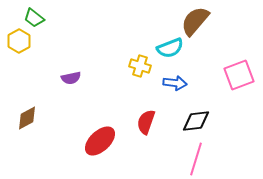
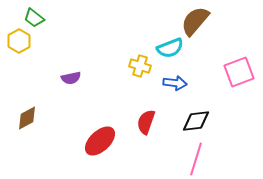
pink square: moved 3 px up
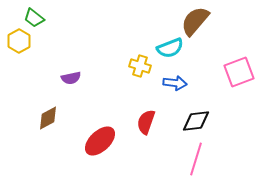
brown diamond: moved 21 px right
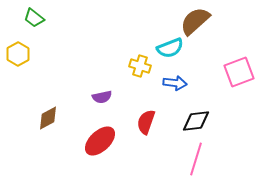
brown semicircle: rotated 8 degrees clockwise
yellow hexagon: moved 1 px left, 13 px down
purple semicircle: moved 31 px right, 19 px down
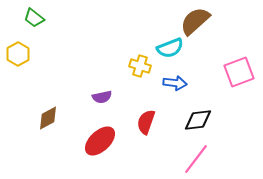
black diamond: moved 2 px right, 1 px up
pink line: rotated 20 degrees clockwise
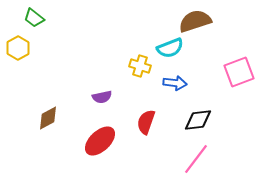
brown semicircle: rotated 24 degrees clockwise
yellow hexagon: moved 6 px up
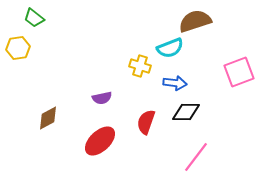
yellow hexagon: rotated 20 degrees clockwise
purple semicircle: moved 1 px down
black diamond: moved 12 px left, 8 px up; rotated 8 degrees clockwise
pink line: moved 2 px up
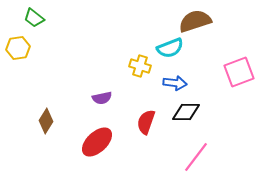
brown diamond: moved 2 px left, 3 px down; rotated 30 degrees counterclockwise
red ellipse: moved 3 px left, 1 px down
